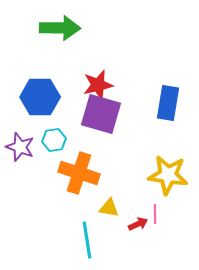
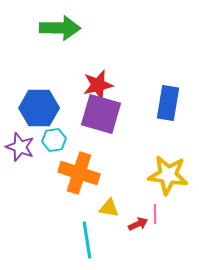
blue hexagon: moved 1 px left, 11 px down
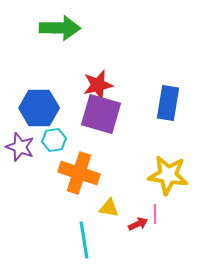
cyan line: moved 3 px left
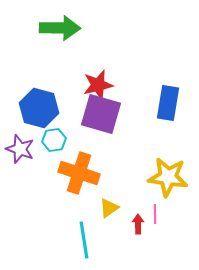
blue hexagon: rotated 15 degrees clockwise
purple star: moved 2 px down
yellow star: moved 2 px down
yellow triangle: rotated 45 degrees counterclockwise
red arrow: rotated 66 degrees counterclockwise
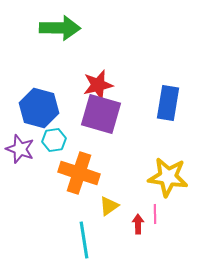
yellow triangle: moved 2 px up
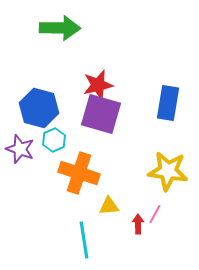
cyan hexagon: rotated 15 degrees counterclockwise
yellow star: moved 6 px up
yellow triangle: rotated 30 degrees clockwise
pink line: rotated 30 degrees clockwise
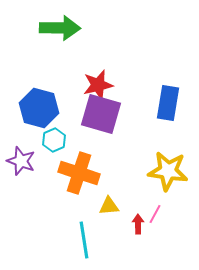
purple star: moved 1 px right, 12 px down
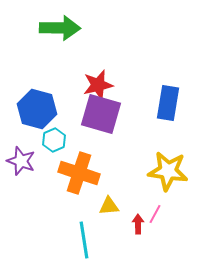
blue hexagon: moved 2 px left, 1 px down
